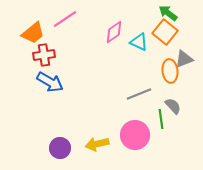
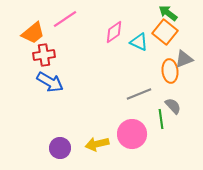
pink circle: moved 3 px left, 1 px up
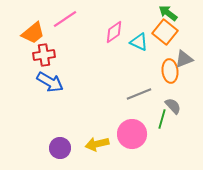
green line: moved 1 px right; rotated 24 degrees clockwise
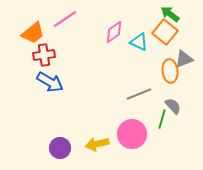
green arrow: moved 2 px right, 1 px down
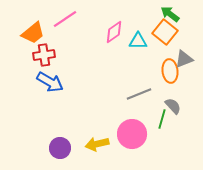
cyan triangle: moved 1 px left, 1 px up; rotated 24 degrees counterclockwise
